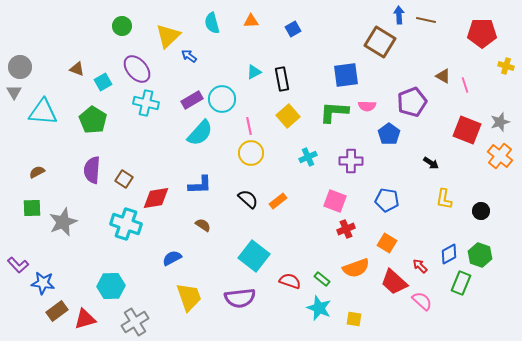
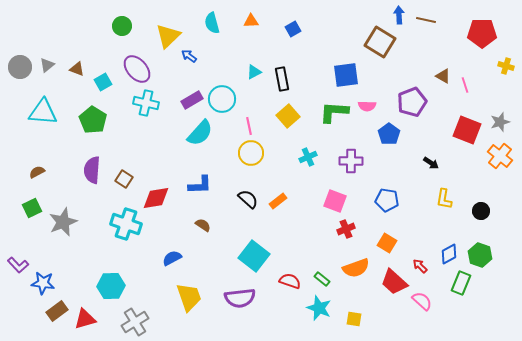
gray triangle at (14, 92): moved 33 px right, 27 px up; rotated 21 degrees clockwise
green square at (32, 208): rotated 24 degrees counterclockwise
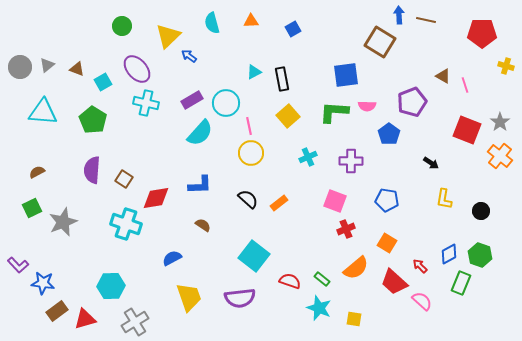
cyan circle at (222, 99): moved 4 px right, 4 px down
gray star at (500, 122): rotated 18 degrees counterclockwise
orange rectangle at (278, 201): moved 1 px right, 2 px down
orange semicircle at (356, 268): rotated 20 degrees counterclockwise
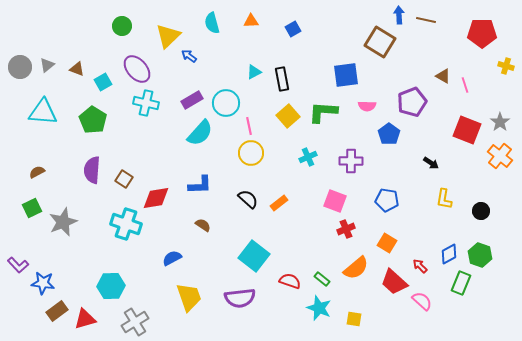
green L-shape at (334, 112): moved 11 px left
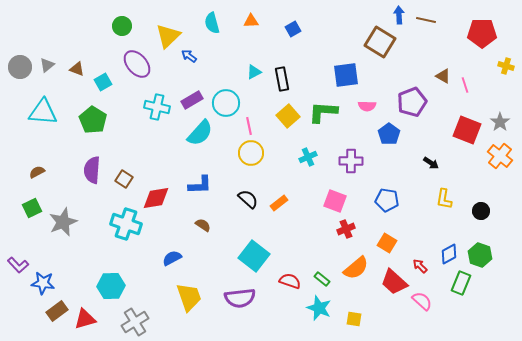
purple ellipse at (137, 69): moved 5 px up
cyan cross at (146, 103): moved 11 px right, 4 px down
